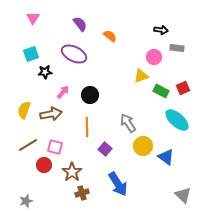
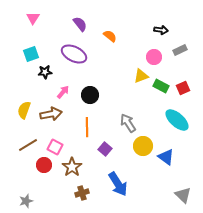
gray rectangle: moved 3 px right, 2 px down; rotated 32 degrees counterclockwise
green rectangle: moved 5 px up
pink square: rotated 14 degrees clockwise
brown star: moved 5 px up
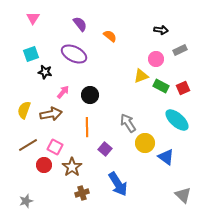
pink circle: moved 2 px right, 2 px down
black star: rotated 16 degrees clockwise
yellow circle: moved 2 px right, 3 px up
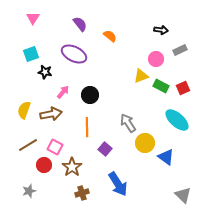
gray star: moved 3 px right, 10 px up
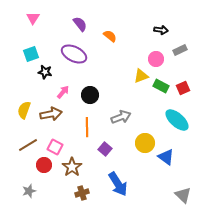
gray arrow: moved 7 px left, 6 px up; rotated 102 degrees clockwise
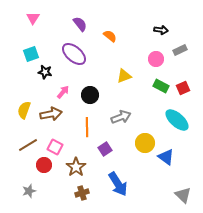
purple ellipse: rotated 15 degrees clockwise
yellow triangle: moved 17 px left
purple square: rotated 16 degrees clockwise
brown star: moved 4 px right
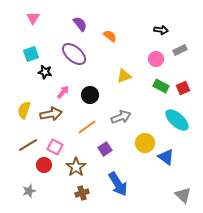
orange line: rotated 54 degrees clockwise
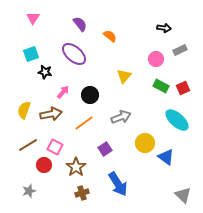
black arrow: moved 3 px right, 2 px up
yellow triangle: rotated 28 degrees counterclockwise
orange line: moved 3 px left, 4 px up
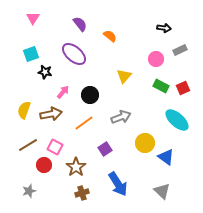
gray triangle: moved 21 px left, 4 px up
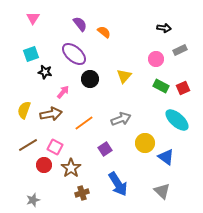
orange semicircle: moved 6 px left, 4 px up
black circle: moved 16 px up
gray arrow: moved 2 px down
brown star: moved 5 px left, 1 px down
gray star: moved 4 px right, 9 px down
